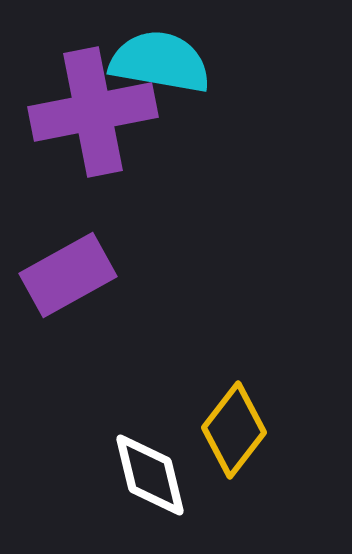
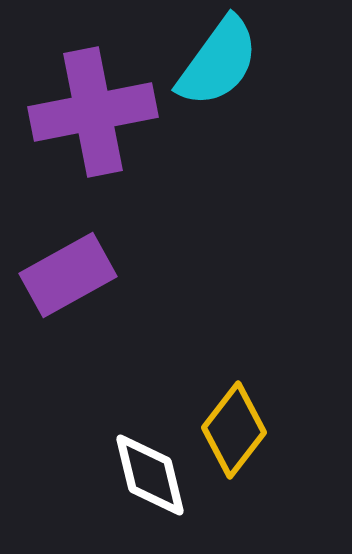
cyan semicircle: moved 58 px right; rotated 116 degrees clockwise
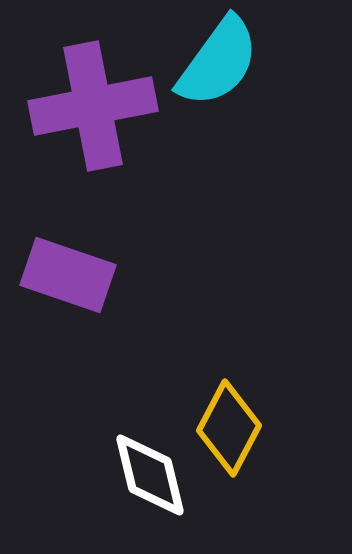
purple cross: moved 6 px up
purple rectangle: rotated 48 degrees clockwise
yellow diamond: moved 5 px left, 2 px up; rotated 10 degrees counterclockwise
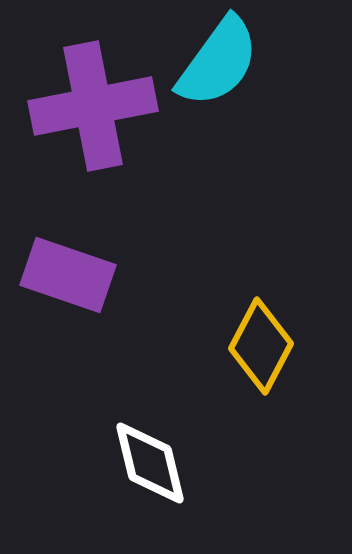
yellow diamond: moved 32 px right, 82 px up
white diamond: moved 12 px up
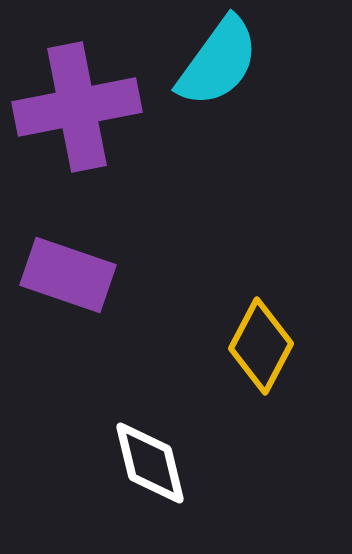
purple cross: moved 16 px left, 1 px down
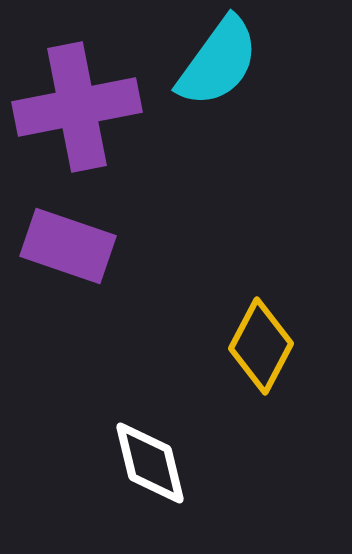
purple rectangle: moved 29 px up
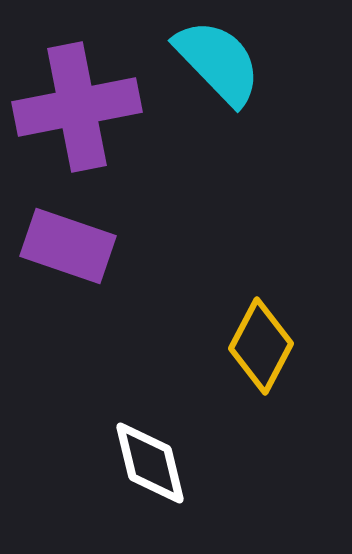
cyan semicircle: rotated 80 degrees counterclockwise
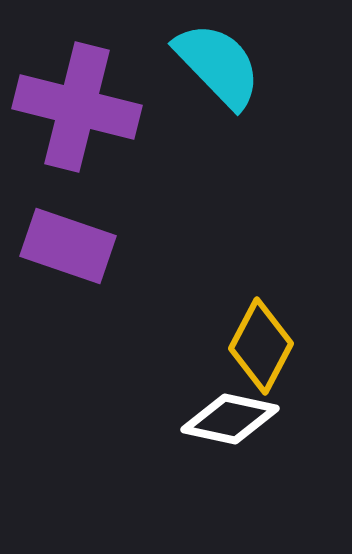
cyan semicircle: moved 3 px down
purple cross: rotated 25 degrees clockwise
white diamond: moved 80 px right, 44 px up; rotated 64 degrees counterclockwise
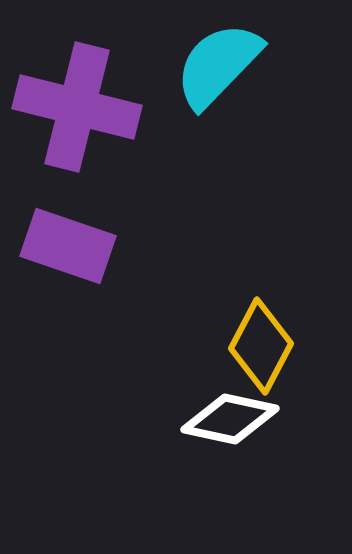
cyan semicircle: rotated 92 degrees counterclockwise
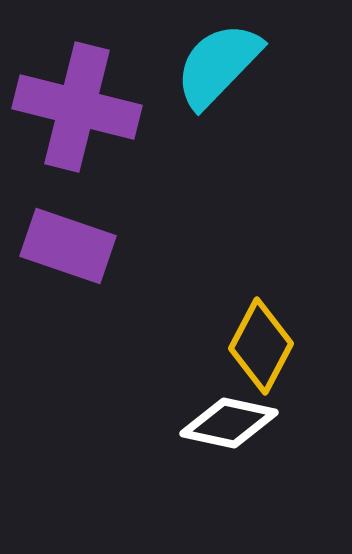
white diamond: moved 1 px left, 4 px down
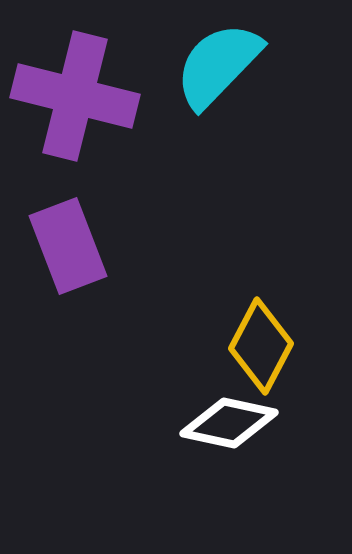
purple cross: moved 2 px left, 11 px up
purple rectangle: rotated 50 degrees clockwise
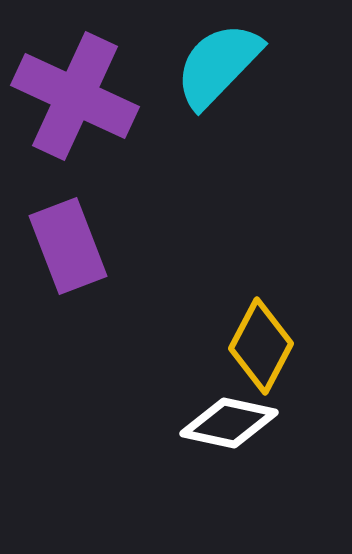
purple cross: rotated 11 degrees clockwise
